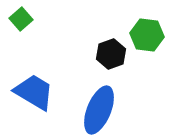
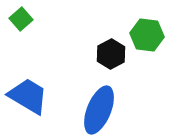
black hexagon: rotated 8 degrees counterclockwise
blue trapezoid: moved 6 px left, 4 px down
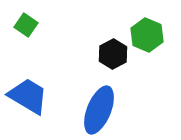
green square: moved 5 px right, 6 px down; rotated 15 degrees counterclockwise
green hexagon: rotated 16 degrees clockwise
black hexagon: moved 2 px right
